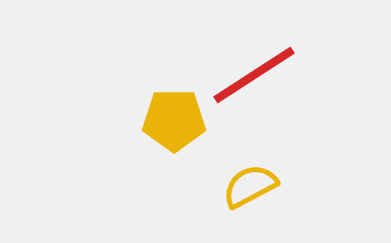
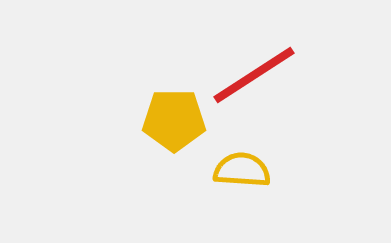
yellow semicircle: moved 8 px left, 16 px up; rotated 32 degrees clockwise
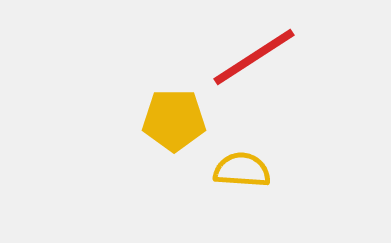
red line: moved 18 px up
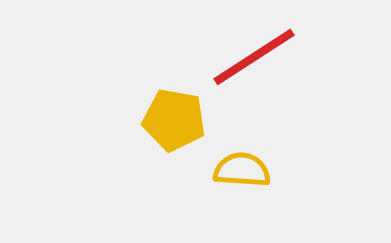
yellow pentagon: rotated 10 degrees clockwise
